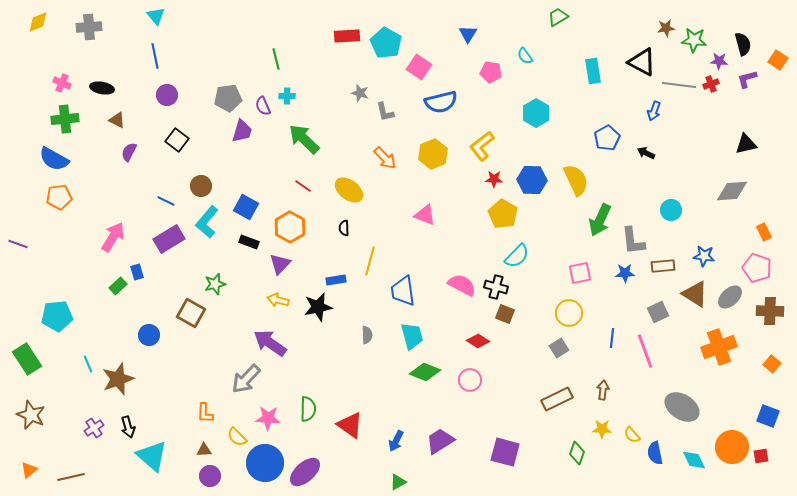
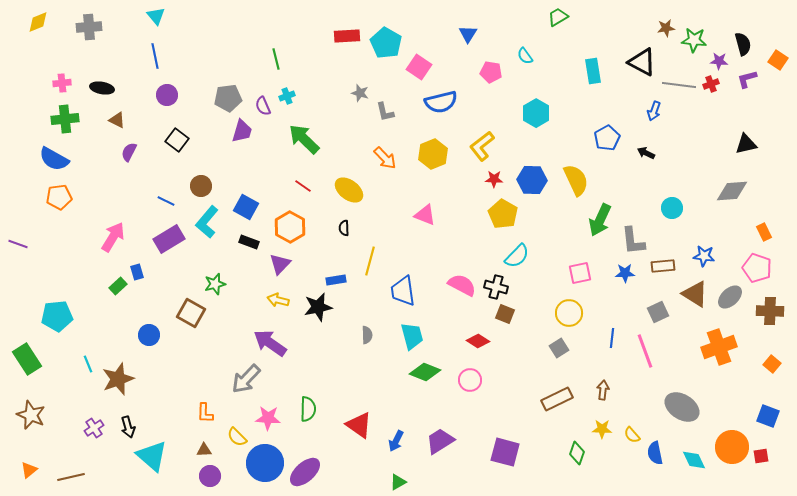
pink cross at (62, 83): rotated 30 degrees counterclockwise
cyan cross at (287, 96): rotated 21 degrees counterclockwise
cyan circle at (671, 210): moved 1 px right, 2 px up
red triangle at (350, 425): moved 9 px right
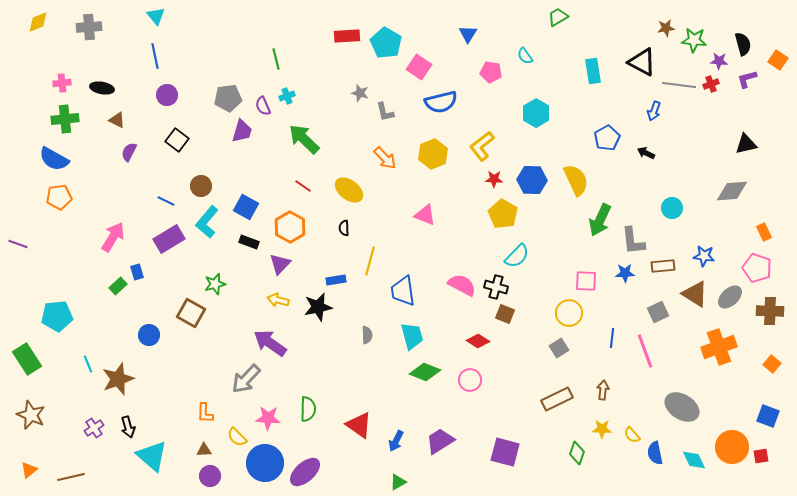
pink square at (580, 273): moved 6 px right, 8 px down; rotated 15 degrees clockwise
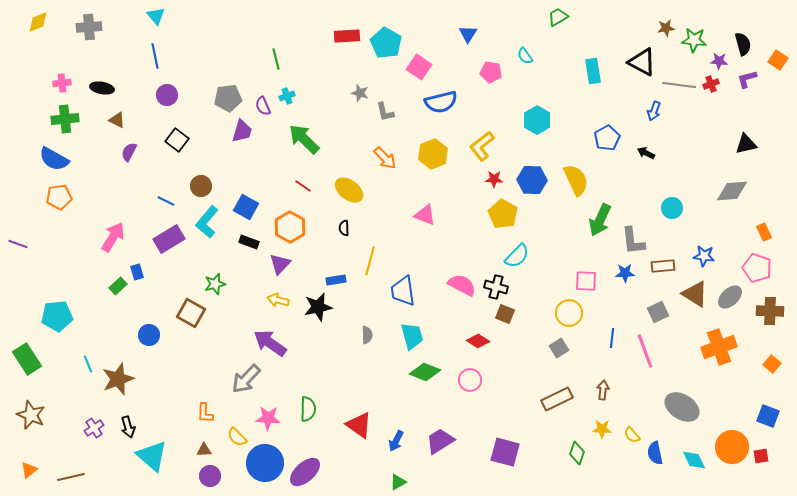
cyan hexagon at (536, 113): moved 1 px right, 7 px down
